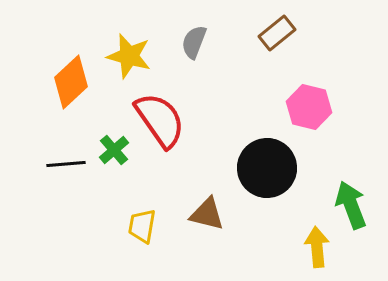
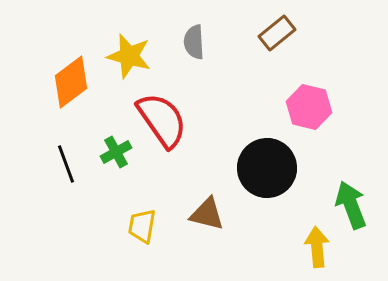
gray semicircle: rotated 24 degrees counterclockwise
orange diamond: rotated 6 degrees clockwise
red semicircle: moved 2 px right
green cross: moved 2 px right, 2 px down; rotated 12 degrees clockwise
black line: rotated 75 degrees clockwise
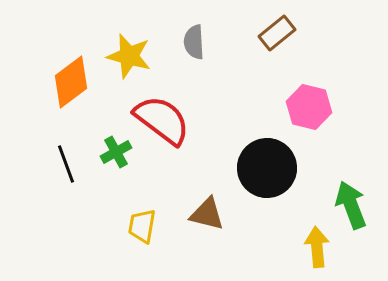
red semicircle: rotated 18 degrees counterclockwise
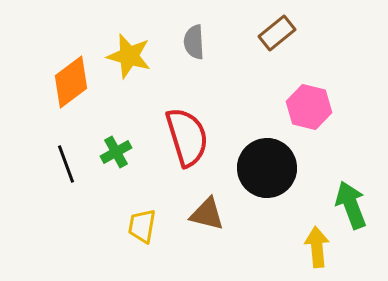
red semicircle: moved 25 px right, 17 px down; rotated 36 degrees clockwise
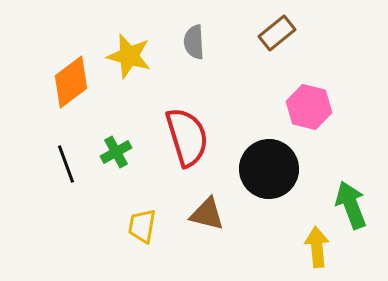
black circle: moved 2 px right, 1 px down
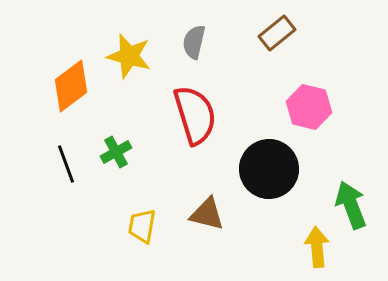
gray semicircle: rotated 16 degrees clockwise
orange diamond: moved 4 px down
red semicircle: moved 8 px right, 22 px up
